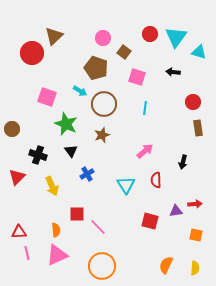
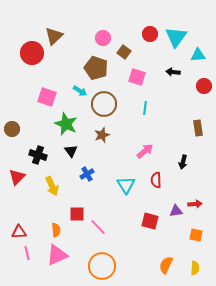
cyan triangle at (199, 52): moved 1 px left, 3 px down; rotated 21 degrees counterclockwise
red circle at (193, 102): moved 11 px right, 16 px up
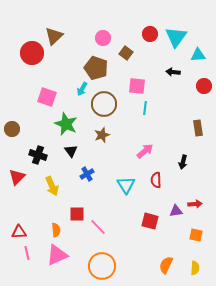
brown square at (124, 52): moved 2 px right, 1 px down
pink square at (137, 77): moved 9 px down; rotated 12 degrees counterclockwise
cyan arrow at (80, 91): moved 2 px right, 2 px up; rotated 88 degrees clockwise
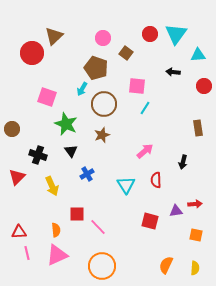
cyan triangle at (176, 37): moved 3 px up
cyan line at (145, 108): rotated 24 degrees clockwise
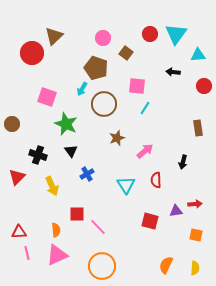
brown circle at (12, 129): moved 5 px up
brown star at (102, 135): moved 15 px right, 3 px down
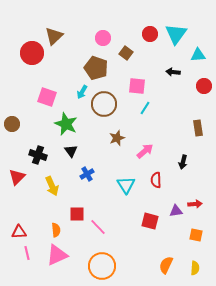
cyan arrow at (82, 89): moved 3 px down
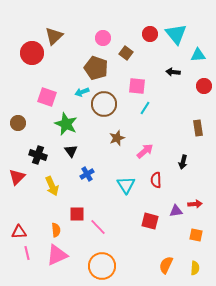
cyan triangle at (176, 34): rotated 15 degrees counterclockwise
cyan arrow at (82, 92): rotated 40 degrees clockwise
brown circle at (12, 124): moved 6 px right, 1 px up
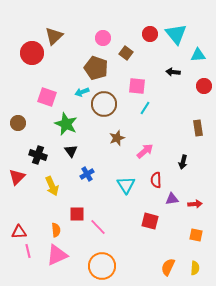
purple triangle at (176, 211): moved 4 px left, 12 px up
pink line at (27, 253): moved 1 px right, 2 px up
orange semicircle at (166, 265): moved 2 px right, 2 px down
